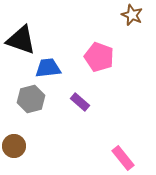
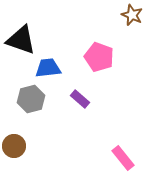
purple rectangle: moved 3 px up
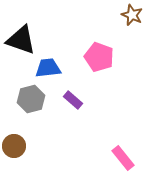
purple rectangle: moved 7 px left, 1 px down
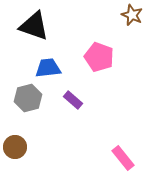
black triangle: moved 13 px right, 14 px up
gray hexagon: moved 3 px left, 1 px up
brown circle: moved 1 px right, 1 px down
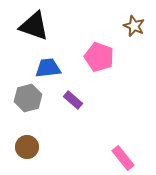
brown star: moved 2 px right, 11 px down
brown circle: moved 12 px right
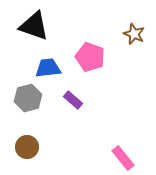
brown star: moved 8 px down
pink pentagon: moved 9 px left
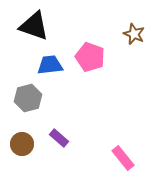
blue trapezoid: moved 2 px right, 3 px up
purple rectangle: moved 14 px left, 38 px down
brown circle: moved 5 px left, 3 px up
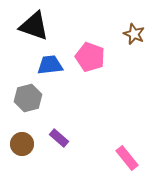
pink rectangle: moved 4 px right
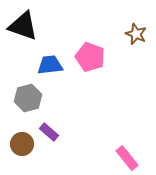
black triangle: moved 11 px left
brown star: moved 2 px right
purple rectangle: moved 10 px left, 6 px up
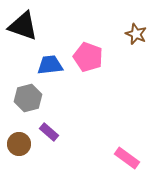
pink pentagon: moved 2 px left
brown circle: moved 3 px left
pink rectangle: rotated 15 degrees counterclockwise
